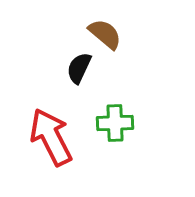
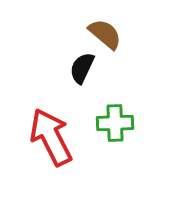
black semicircle: moved 3 px right
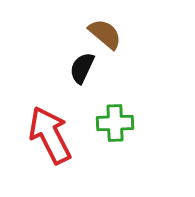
red arrow: moved 1 px left, 2 px up
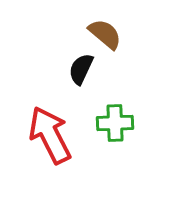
black semicircle: moved 1 px left, 1 px down
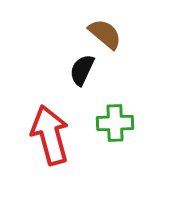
black semicircle: moved 1 px right, 1 px down
red arrow: rotated 12 degrees clockwise
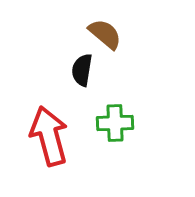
black semicircle: rotated 16 degrees counterclockwise
red arrow: moved 1 px left, 1 px down
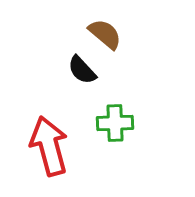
black semicircle: rotated 52 degrees counterclockwise
red arrow: moved 10 px down
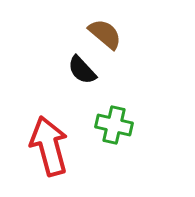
green cross: moved 1 px left, 2 px down; rotated 15 degrees clockwise
